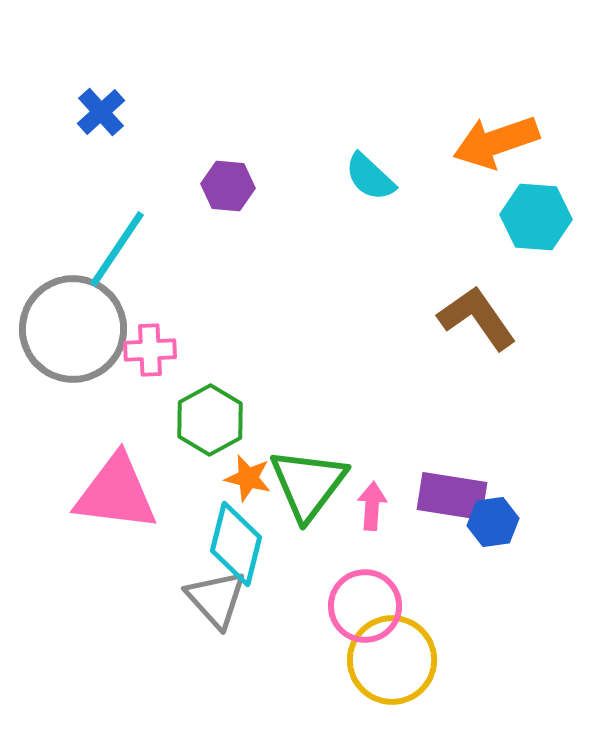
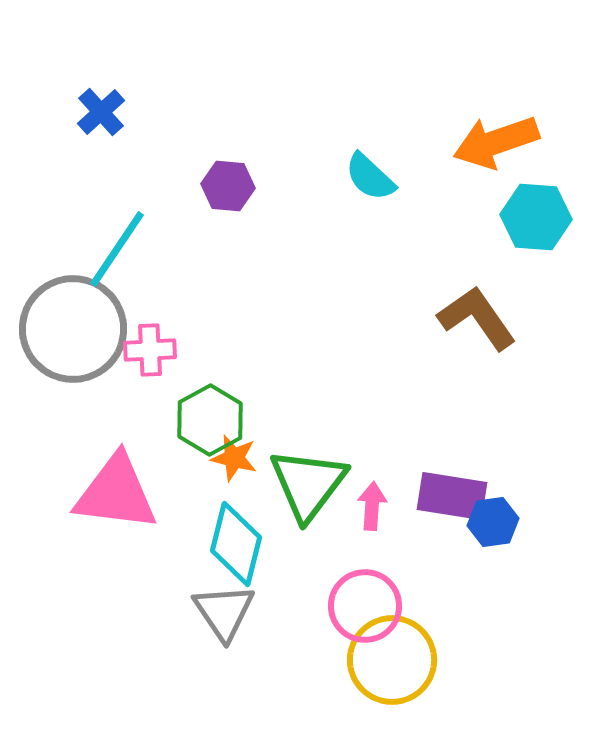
orange star: moved 14 px left, 20 px up
gray triangle: moved 8 px right, 13 px down; rotated 8 degrees clockwise
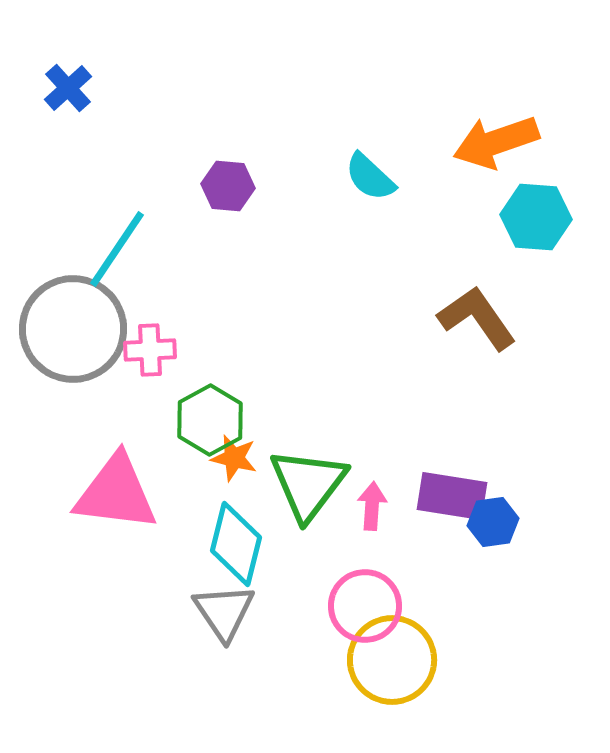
blue cross: moved 33 px left, 24 px up
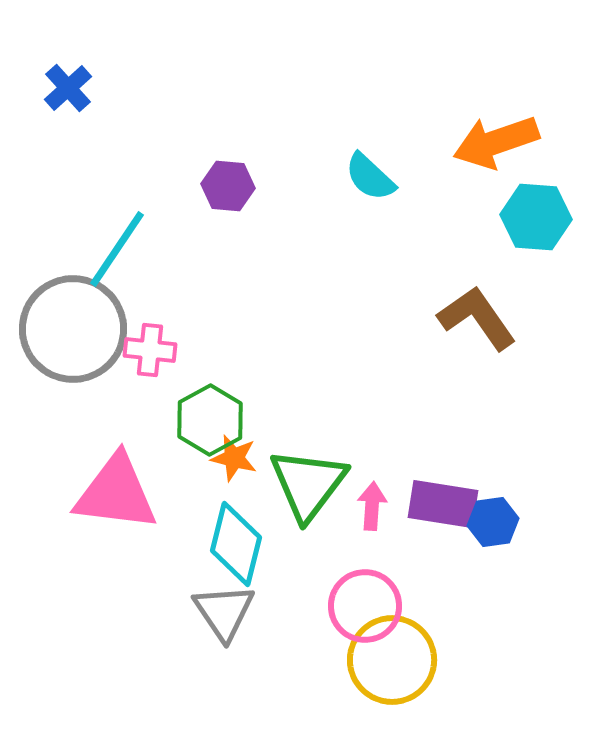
pink cross: rotated 9 degrees clockwise
purple rectangle: moved 9 px left, 8 px down
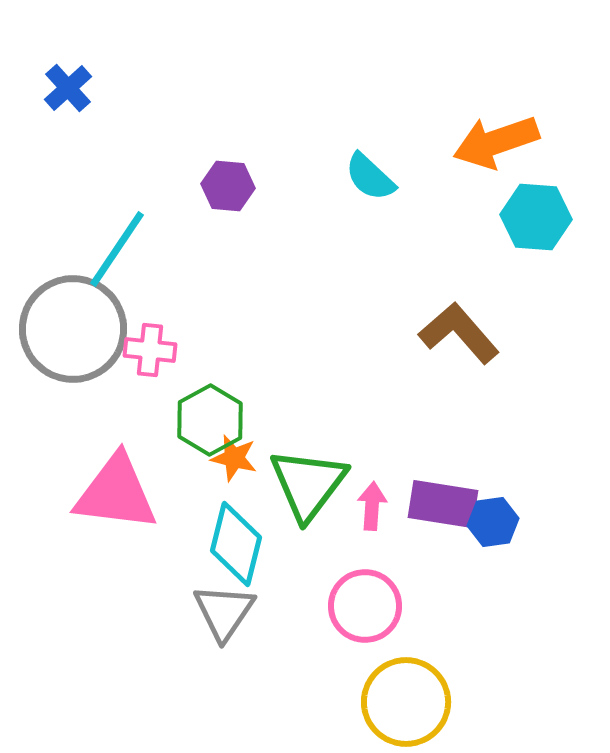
brown L-shape: moved 18 px left, 15 px down; rotated 6 degrees counterclockwise
gray triangle: rotated 8 degrees clockwise
yellow circle: moved 14 px right, 42 px down
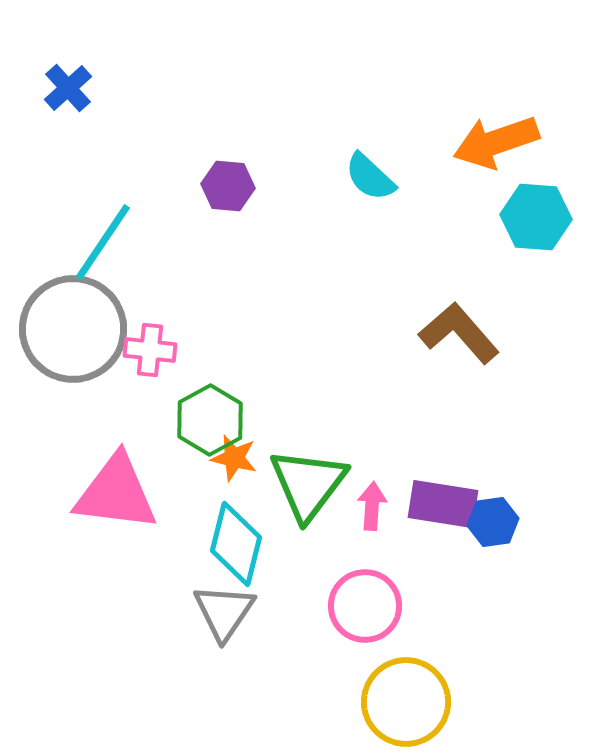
cyan line: moved 14 px left, 7 px up
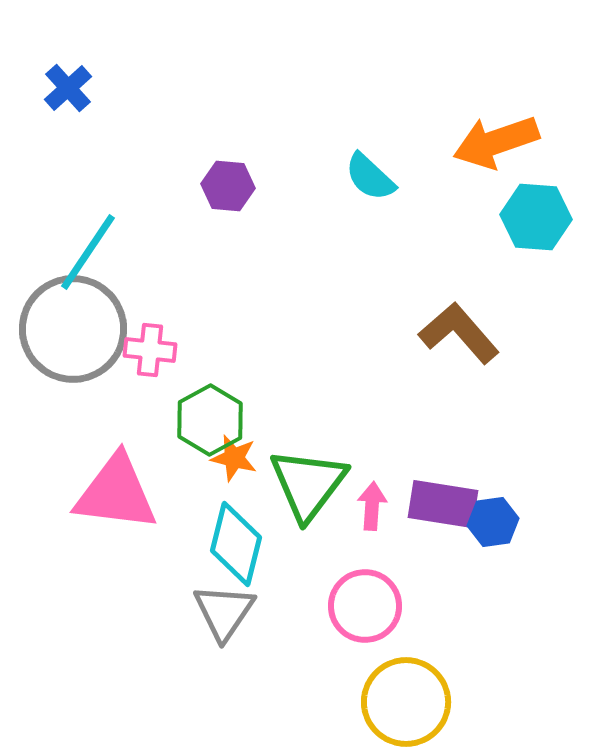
cyan line: moved 15 px left, 10 px down
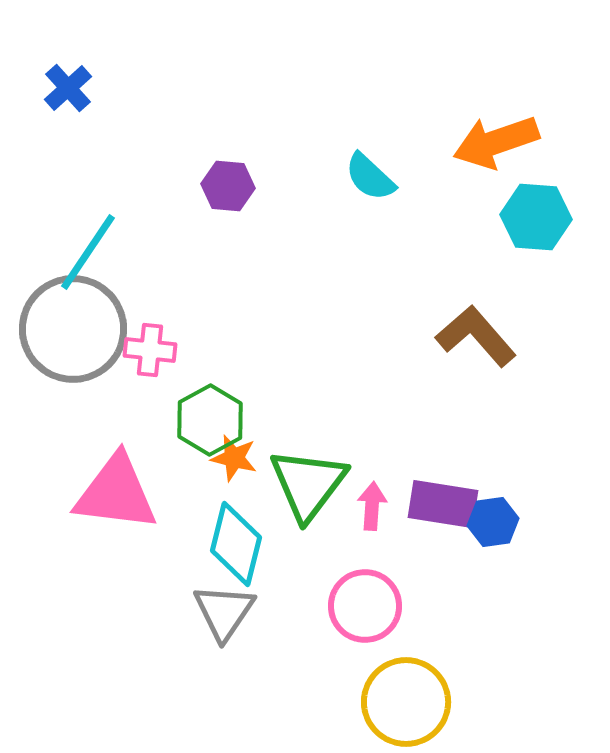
brown L-shape: moved 17 px right, 3 px down
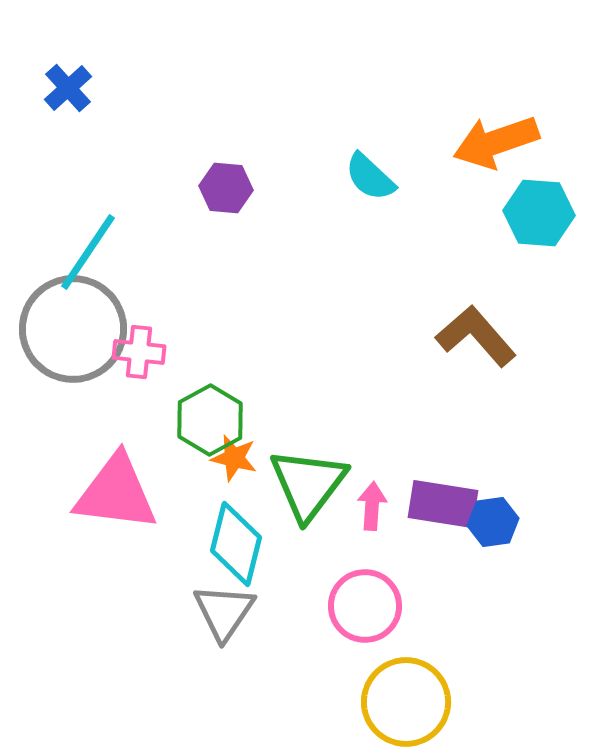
purple hexagon: moved 2 px left, 2 px down
cyan hexagon: moved 3 px right, 4 px up
pink cross: moved 11 px left, 2 px down
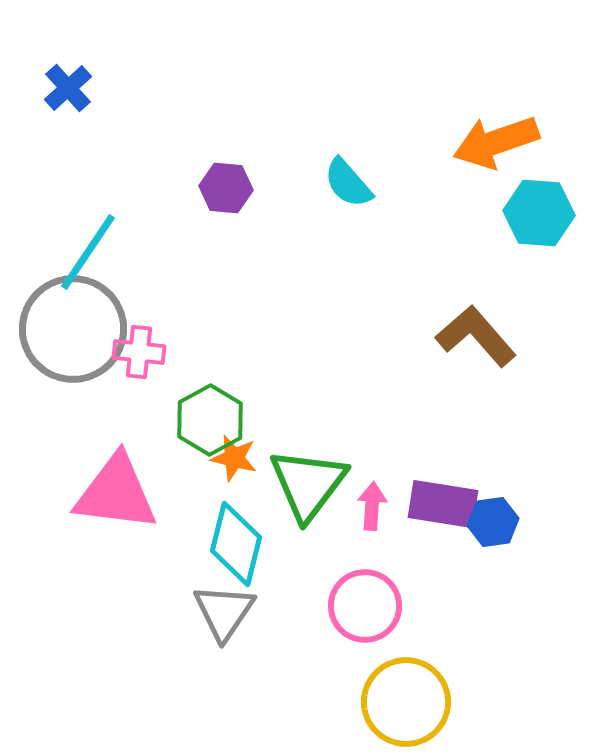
cyan semicircle: moved 22 px left, 6 px down; rotated 6 degrees clockwise
